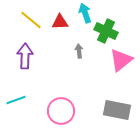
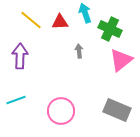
green cross: moved 4 px right, 2 px up
purple arrow: moved 5 px left
gray rectangle: rotated 12 degrees clockwise
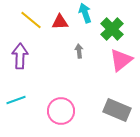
green cross: moved 2 px right; rotated 20 degrees clockwise
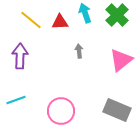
green cross: moved 5 px right, 14 px up
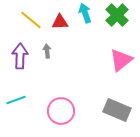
gray arrow: moved 32 px left
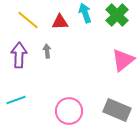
yellow line: moved 3 px left
purple arrow: moved 1 px left, 1 px up
pink triangle: moved 2 px right
pink circle: moved 8 px right
